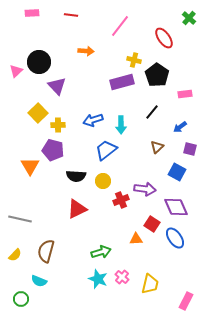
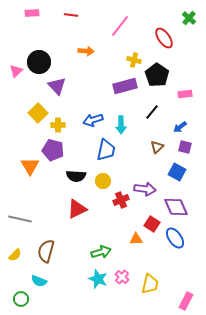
purple rectangle at (122, 82): moved 3 px right, 4 px down
purple square at (190, 149): moved 5 px left, 2 px up
blue trapezoid at (106, 150): rotated 140 degrees clockwise
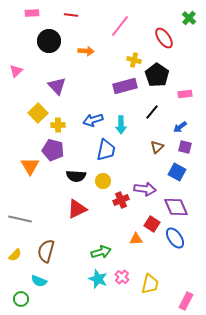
black circle at (39, 62): moved 10 px right, 21 px up
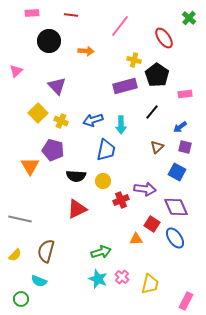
yellow cross at (58, 125): moved 3 px right, 4 px up; rotated 24 degrees clockwise
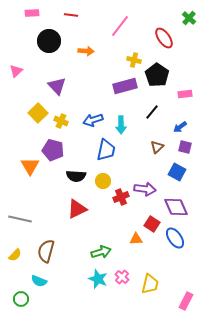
red cross at (121, 200): moved 3 px up
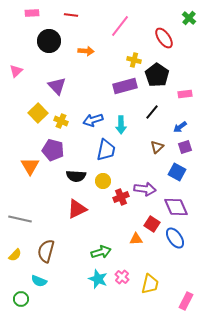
purple square at (185, 147): rotated 32 degrees counterclockwise
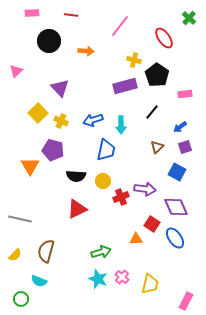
purple triangle at (57, 86): moved 3 px right, 2 px down
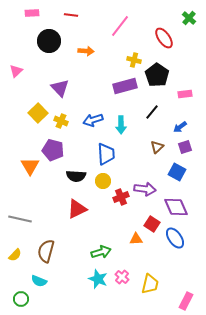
blue trapezoid at (106, 150): moved 4 px down; rotated 15 degrees counterclockwise
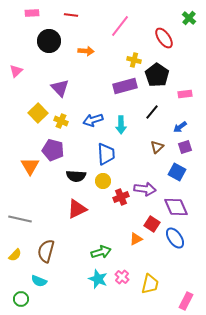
orange triangle at (136, 239): rotated 24 degrees counterclockwise
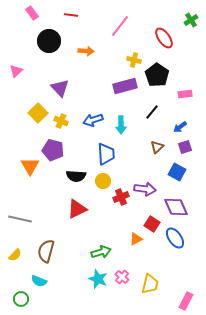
pink rectangle at (32, 13): rotated 56 degrees clockwise
green cross at (189, 18): moved 2 px right, 2 px down; rotated 16 degrees clockwise
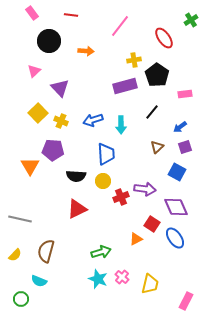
yellow cross at (134, 60): rotated 24 degrees counterclockwise
pink triangle at (16, 71): moved 18 px right
purple pentagon at (53, 150): rotated 10 degrees counterclockwise
